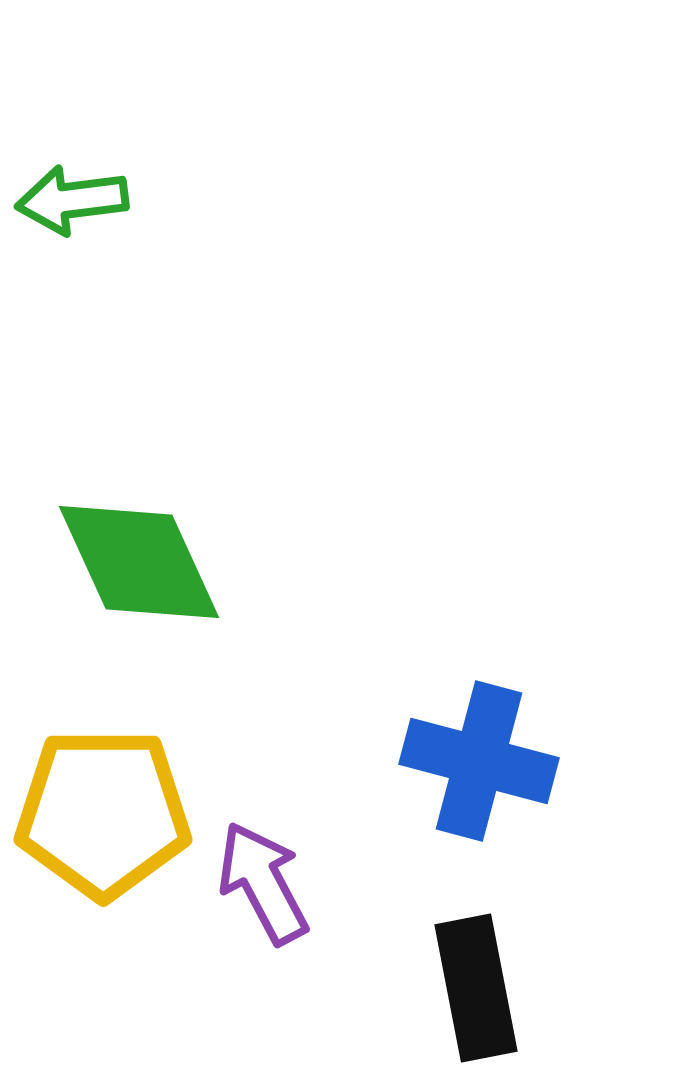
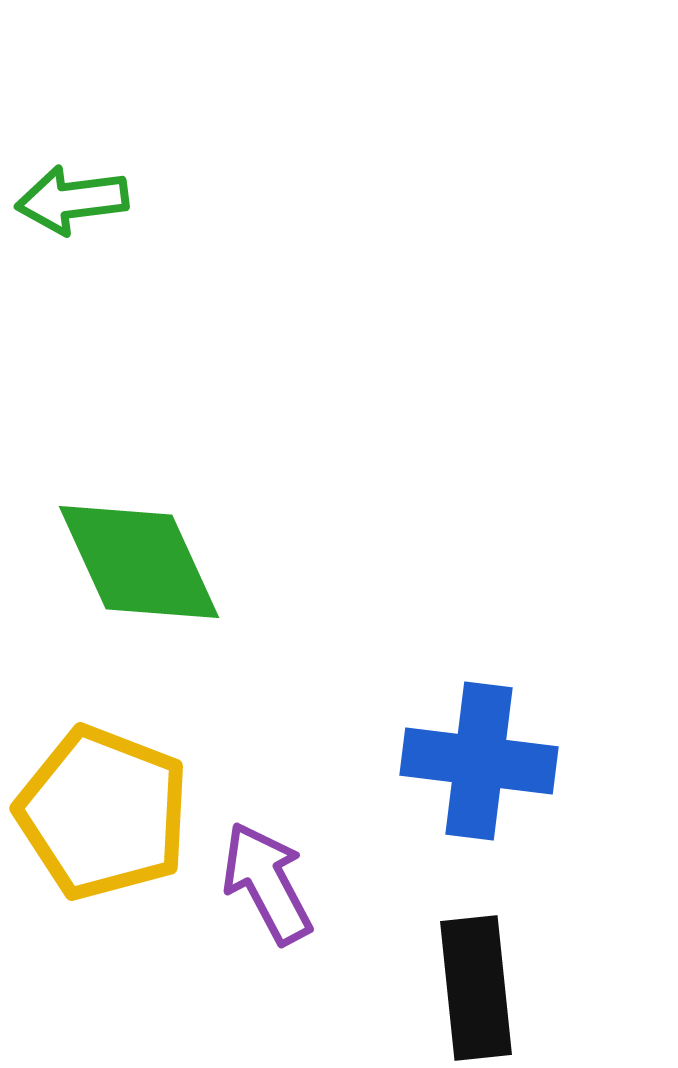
blue cross: rotated 8 degrees counterclockwise
yellow pentagon: rotated 21 degrees clockwise
purple arrow: moved 4 px right
black rectangle: rotated 5 degrees clockwise
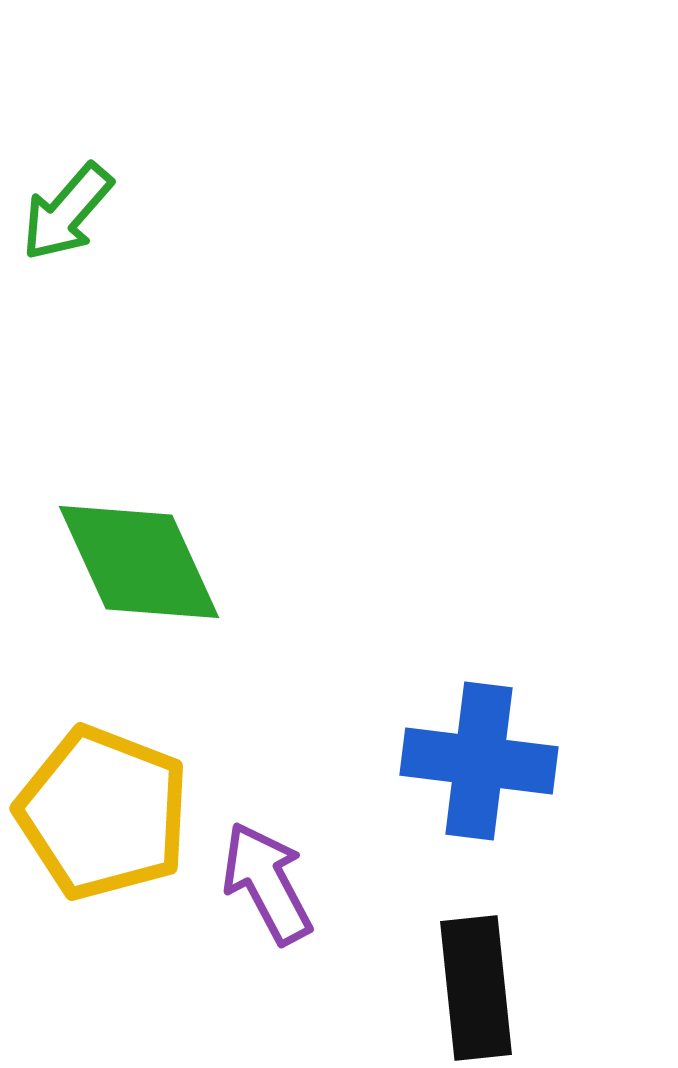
green arrow: moved 5 px left, 12 px down; rotated 42 degrees counterclockwise
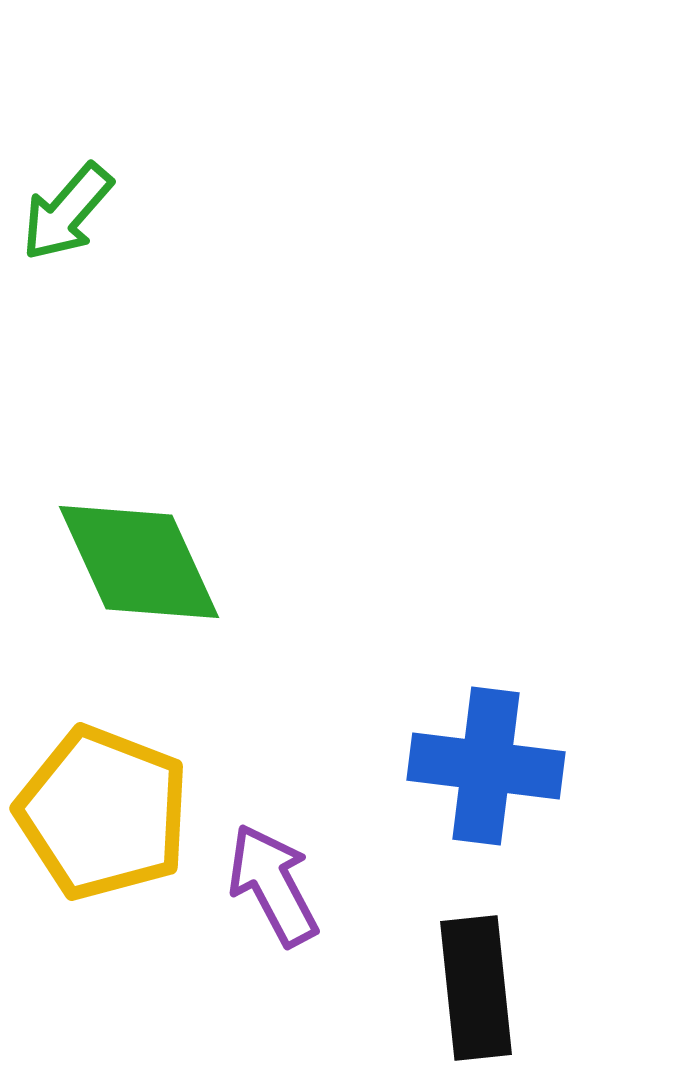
blue cross: moved 7 px right, 5 px down
purple arrow: moved 6 px right, 2 px down
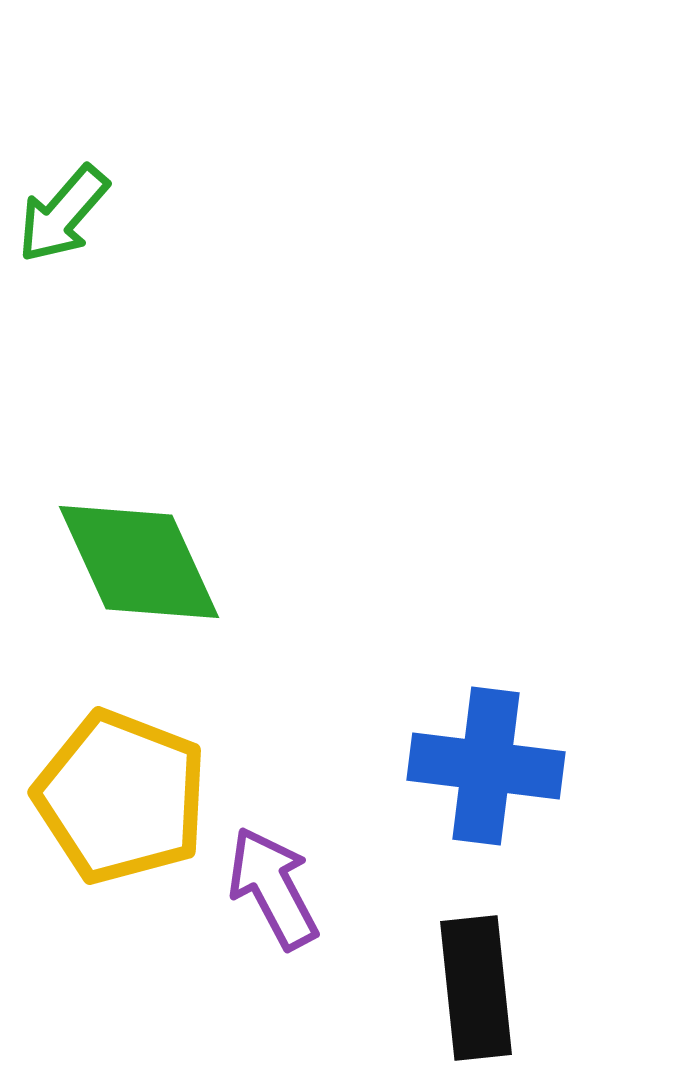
green arrow: moved 4 px left, 2 px down
yellow pentagon: moved 18 px right, 16 px up
purple arrow: moved 3 px down
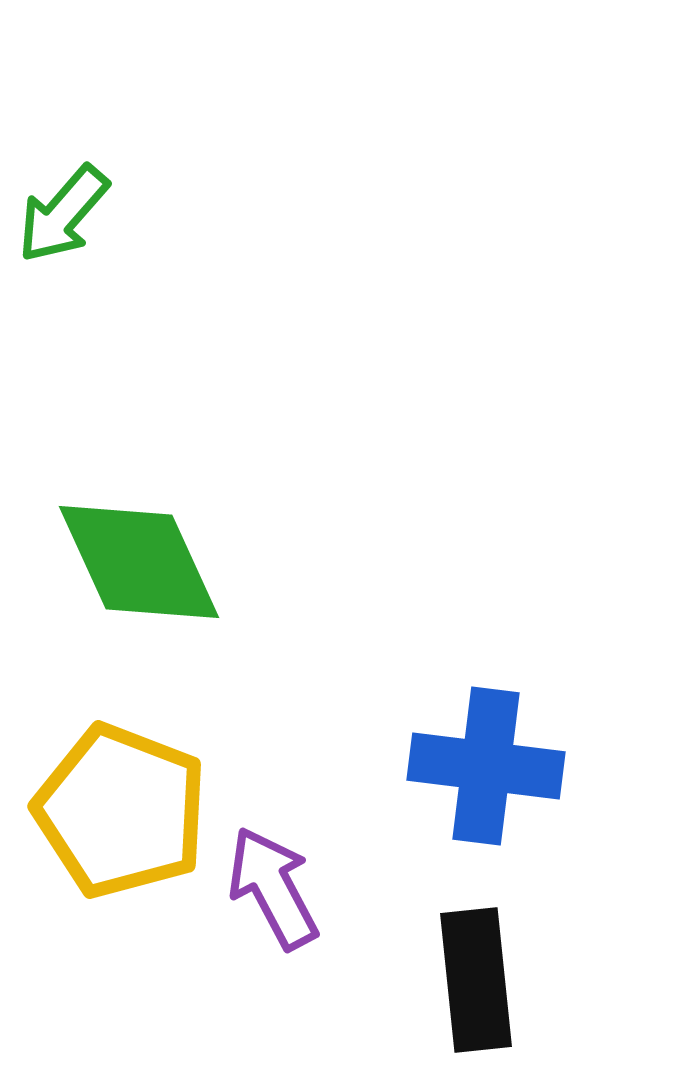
yellow pentagon: moved 14 px down
black rectangle: moved 8 px up
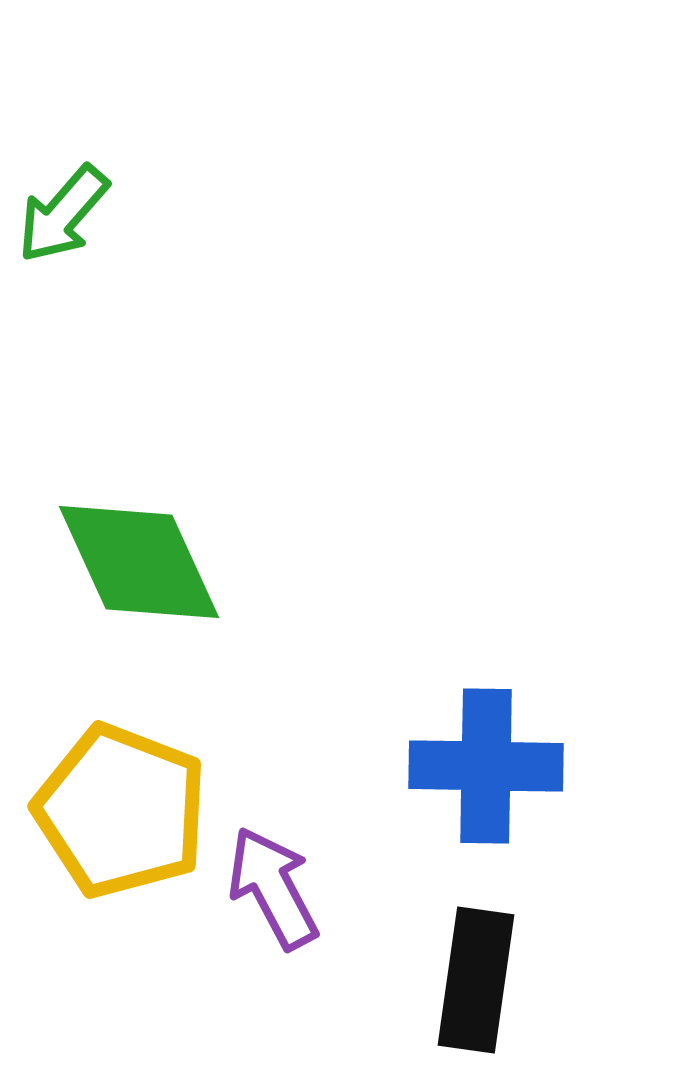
blue cross: rotated 6 degrees counterclockwise
black rectangle: rotated 14 degrees clockwise
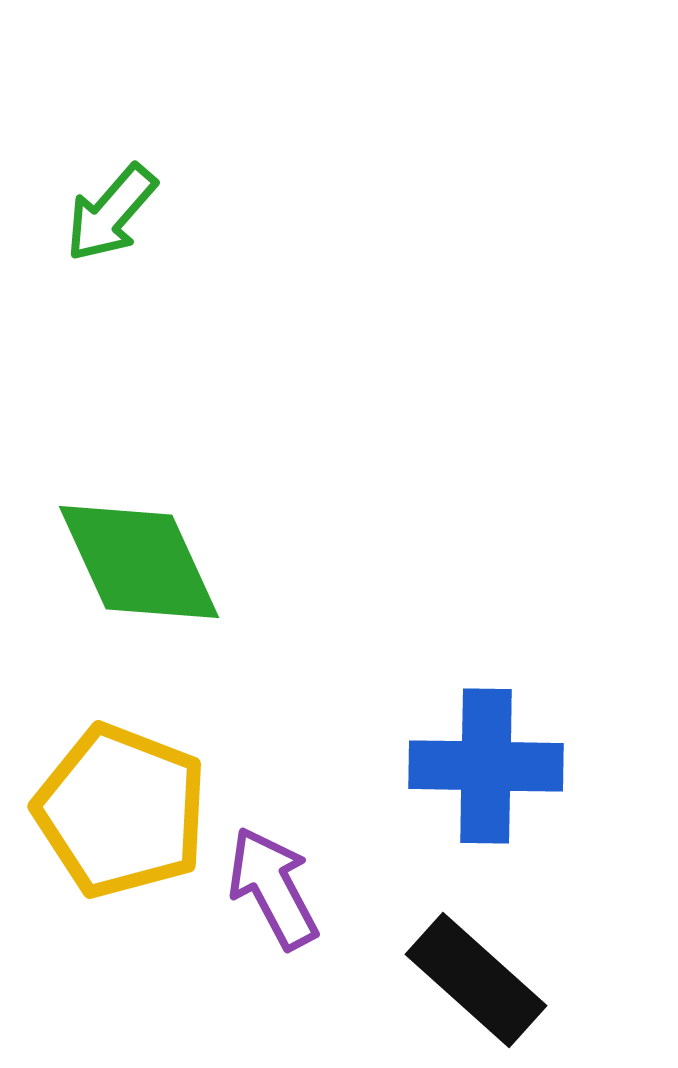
green arrow: moved 48 px right, 1 px up
black rectangle: rotated 56 degrees counterclockwise
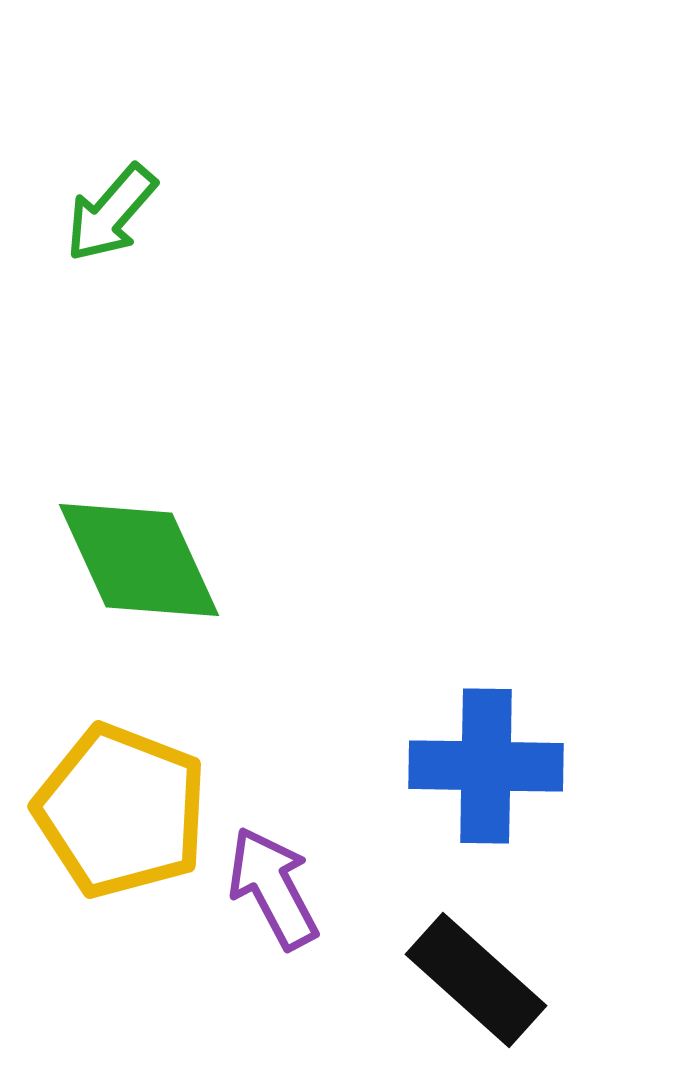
green diamond: moved 2 px up
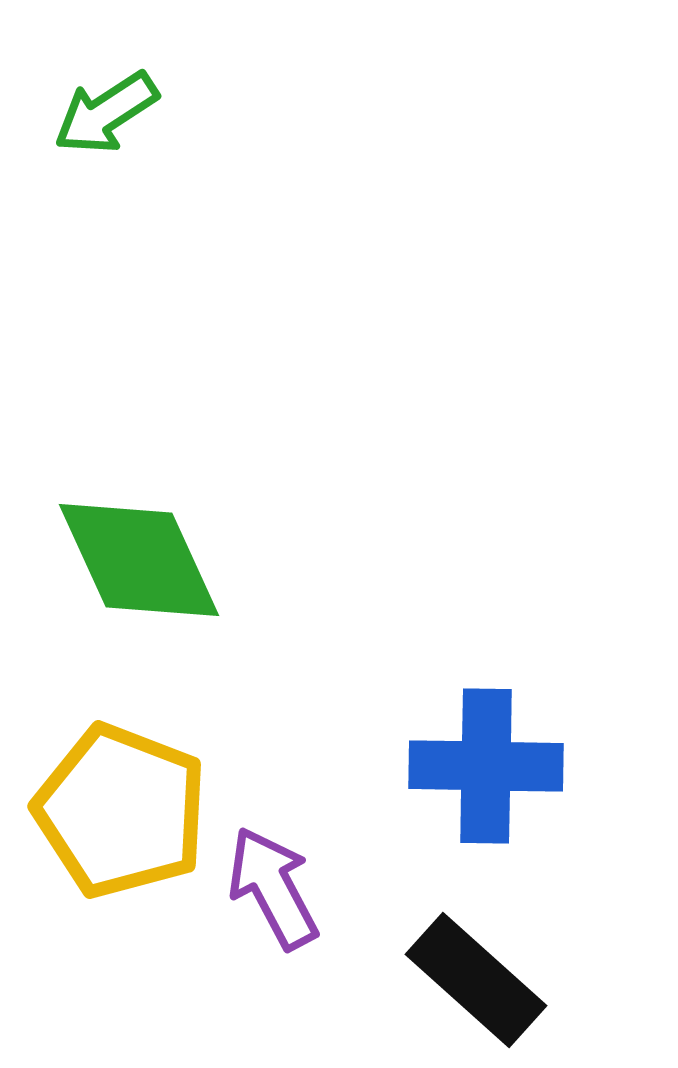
green arrow: moved 5 px left, 100 px up; rotated 16 degrees clockwise
